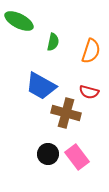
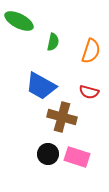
brown cross: moved 4 px left, 4 px down
pink rectangle: rotated 35 degrees counterclockwise
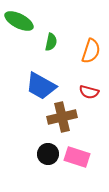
green semicircle: moved 2 px left
brown cross: rotated 28 degrees counterclockwise
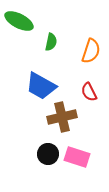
red semicircle: rotated 48 degrees clockwise
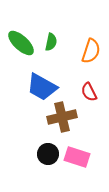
green ellipse: moved 2 px right, 22 px down; rotated 16 degrees clockwise
blue trapezoid: moved 1 px right, 1 px down
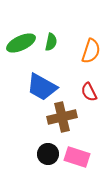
green ellipse: rotated 68 degrees counterclockwise
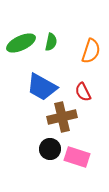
red semicircle: moved 6 px left
black circle: moved 2 px right, 5 px up
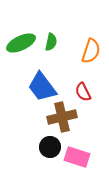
blue trapezoid: rotated 24 degrees clockwise
black circle: moved 2 px up
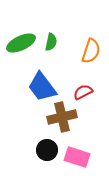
red semicircle: rotated 90 degrees clockwise
black circle: moved 3 px left, 3 px down
